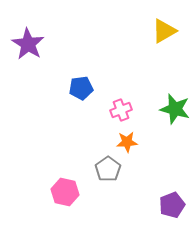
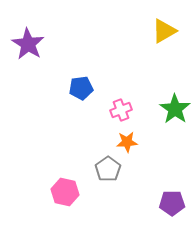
green star: rotated 20 degrees clockwise
purple pentagon: moved 2 px up; rotated 20 degrees clockwise
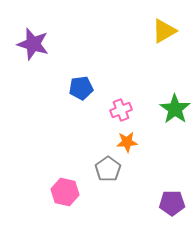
purple star: moved 5 px right; rotated 16 degrees counterclockwise
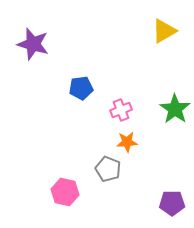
gray pentagon: rotated 15 degrees counterclockwise
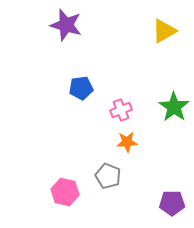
purple star: moved 33 px right, 19 px up
green star: moved 1 px left, 2 px up
gray pentagon: moved 7 px down
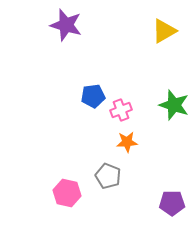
blue pentagon: moved 12 px right, 8 px down
green star: moved 2 px up; rotated 16 degrees counterclockwise
pink hexagon: moved 2 px right, 1 px down
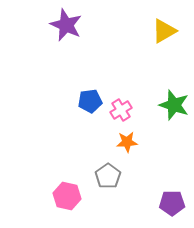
purple star: rotated 8 degrees clockwise
blue pentagon: moved 3 px left, 5 px down
pink cross: rotated 10 degrees counterclockwise
gray pentagon: rotated 15 degrees clockwise
pink hexagon: moved 3 px down
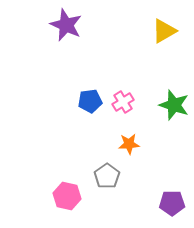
pink cross: moved 2 px right, 8 px up
orange star: moved 2 px right, 2 px down
gray pentagon: moved 1 px left
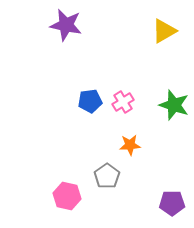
purple star: rotated 12 degrees counterclockwise
orange star: moved 1 px right, 1 px down
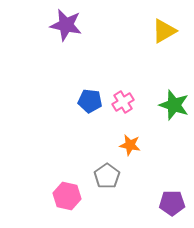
blue pentagon: rotated 15 degrees clockwise
orange star: rotated 15 degrees clockwise
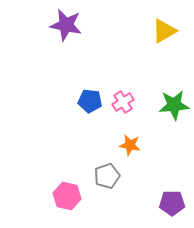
green star: rotated 24 degrees counterclockwise
gray pentagon: rotated 15 degrees clockwise
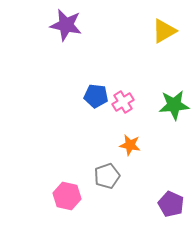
blue pentagon: moved 6 px right, 5 px up
purple pentagon: moved 1 px left, 1 px down; rotated 25 degrees clockwise
